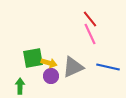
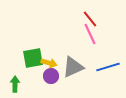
blue line: rotated 30 degrees counterclockwise
green arrow: moved 5 px left, 2 px up
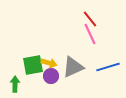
green square: moved 7 px down
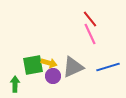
purple circle: moved 2 px right
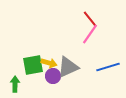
pink line: rotated 60 degrees clockwise
gray triangle: moved 5 px left
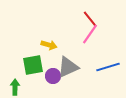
yellow arrow: moved 18 px up
green arrow: moved 3 px down
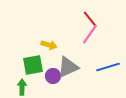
green arrow: moved 7 px right
